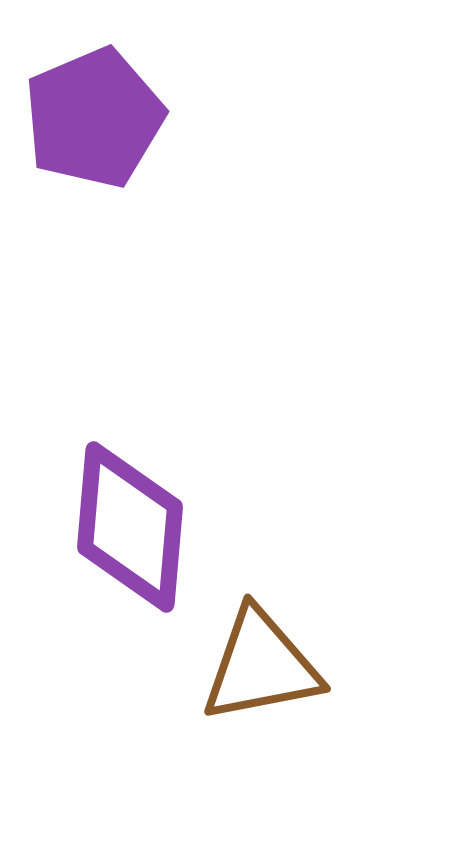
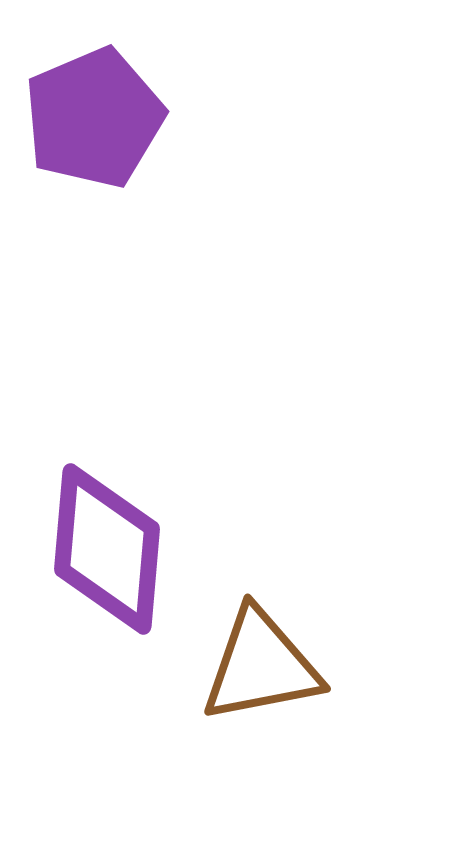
purple diamond: moved 23 px left, 22 px down
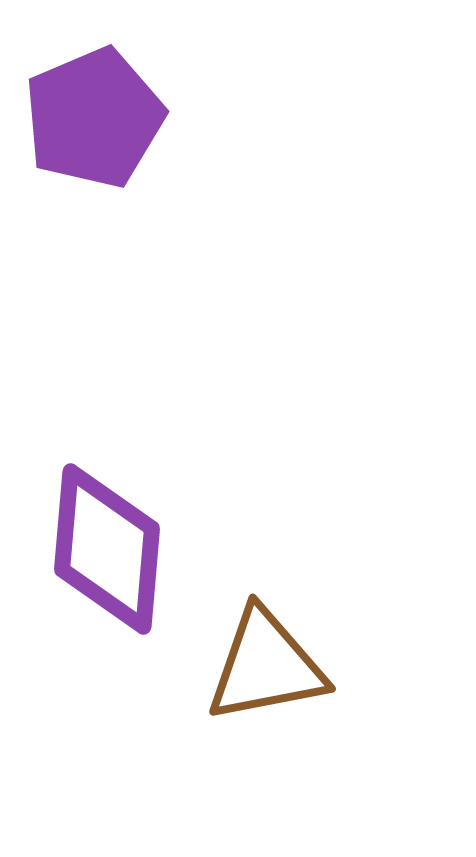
brown triangle: moved 5 px right
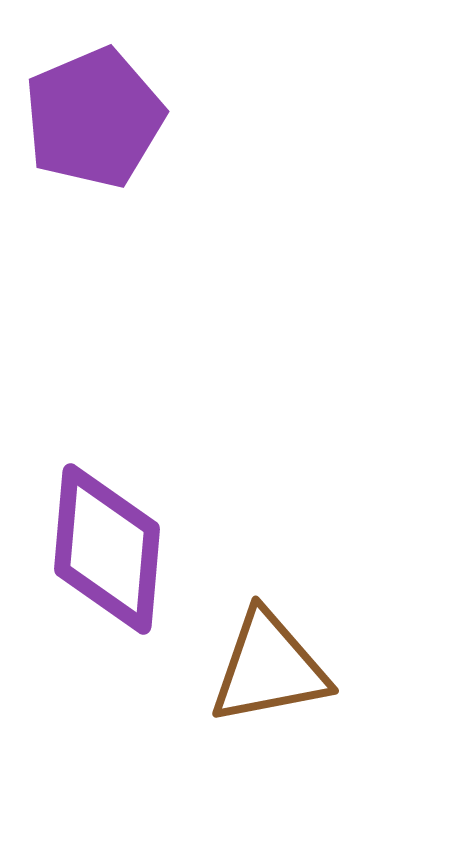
brown triangle: moved 3 px right, 2 px down
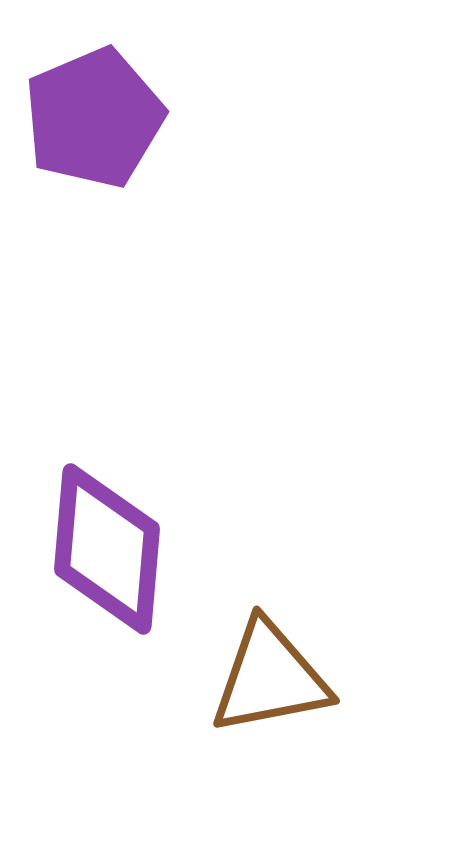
brown triangle: moved 1 px right, 10 px down
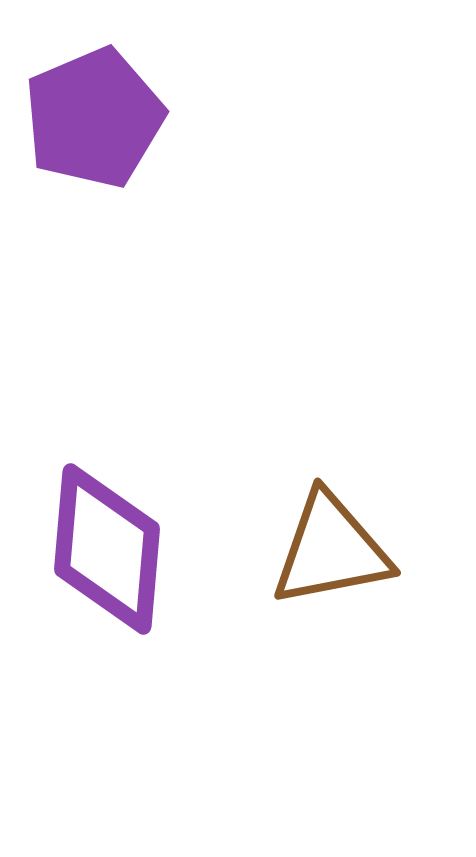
brown triangle: moved 61 px right, 128 px up
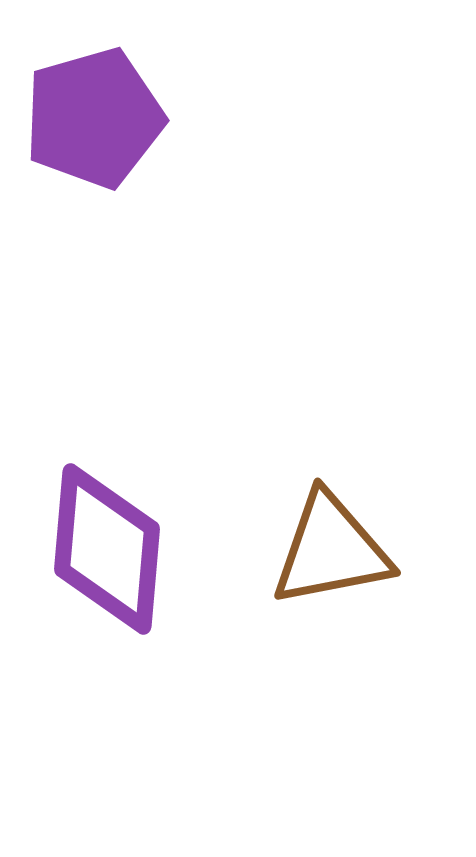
purple pentagon: rotated 7 degrees clockwise
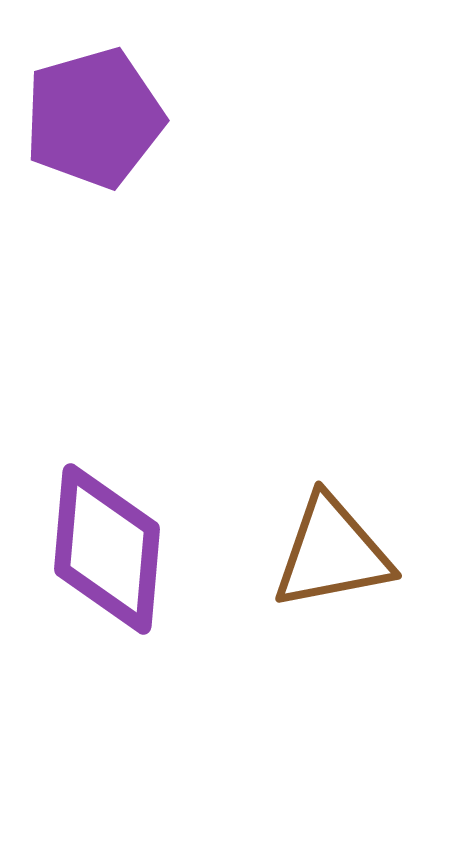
brown triangle: moved 1 px right, 3 px down
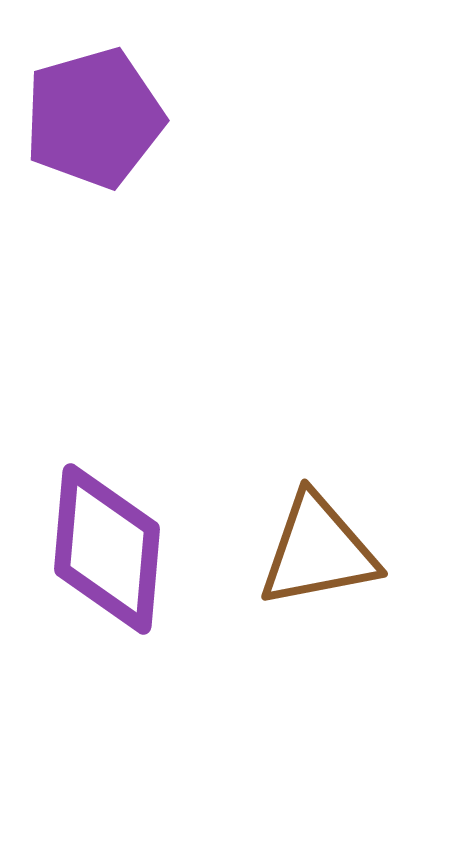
brown triangle: moved 14 px left, 2 px up
